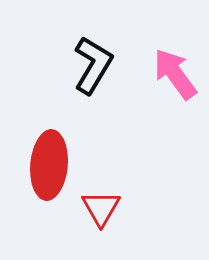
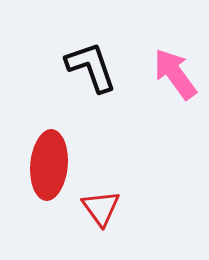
black L-shape: moved 2 px left, 2 px down; rotated 50 degrees counterclockwise
red triangle: rotated 6 degrees counterclockwise
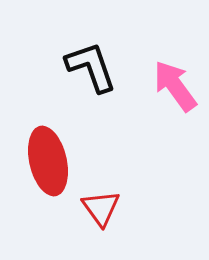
pink arrow: moved 12 px down
red ellipse: moved 1 px left, 4 px up; rotated 18 degrees counterclockwise
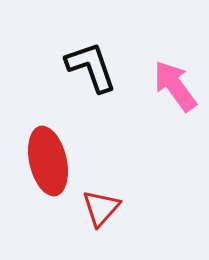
red triangle: rotated 18 degrees clockwise
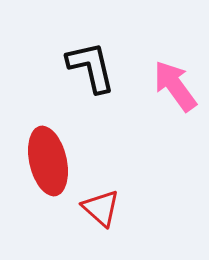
black L-shape: rotated 6 degrees clockwise
red triangle: rotated 30 degrees counterclockwise
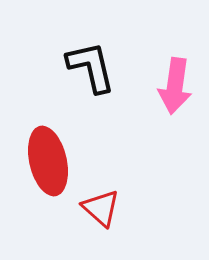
pink arrow: rotated 136 degrees counterclockwise
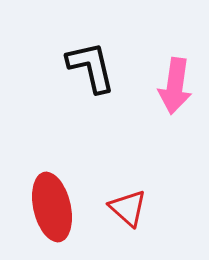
red ellipse: moved 4 px right, 46 px down
red triangle: moved 27 px right
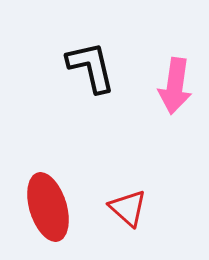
red ellipse: moved 4 px left; rotated 4 degrees counterclockwise
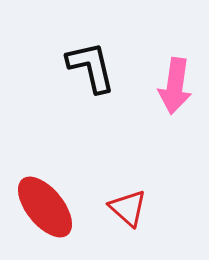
red ellipse: moved 3 px left; rotated 22 degrees counterclockwise
